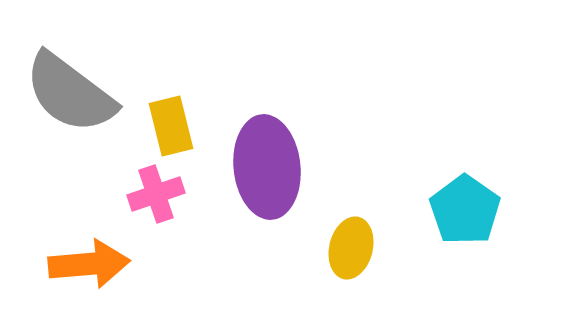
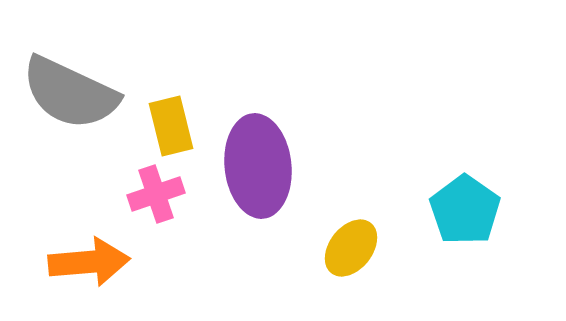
gray semicircle: rotated 12 degrees counterclockwise
purple ellipse: moved 9 px left, 1 px up
yellow ellipse: rotated 24 degrees clockwise
orange arrow: moved 2 px up
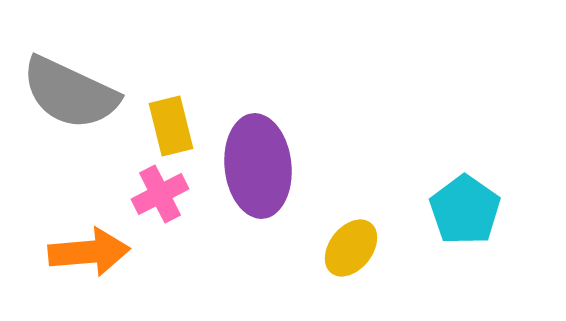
pink cross: moved 4 px right; rotated 8 degrees counterclockwise
orange arrow: moved 10 px up
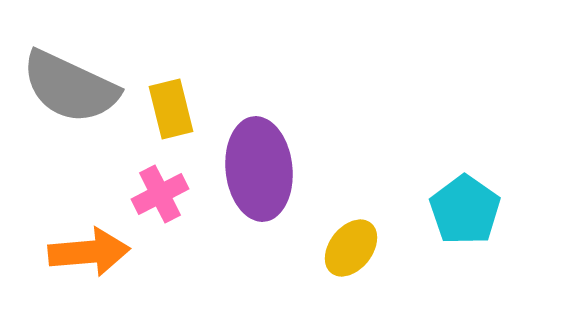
gray semicircle: moved 6 px up
yellow rectangle: moved 17 px up
purple ellipse: moved 1 px right, 3 px down
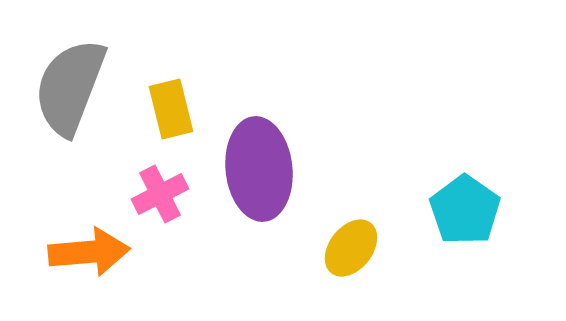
gray semicircle: rotated 86 degrees clockwise
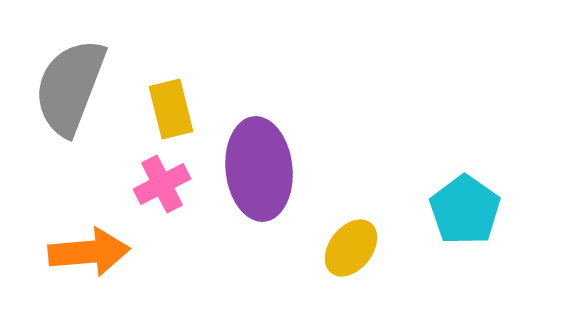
pink cross: moved 2 px right, 10 px up
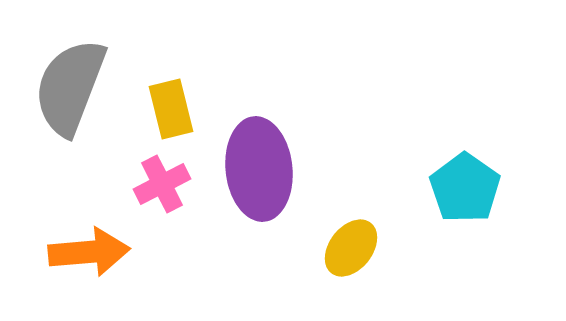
cyan pentagon: moved 22 px up
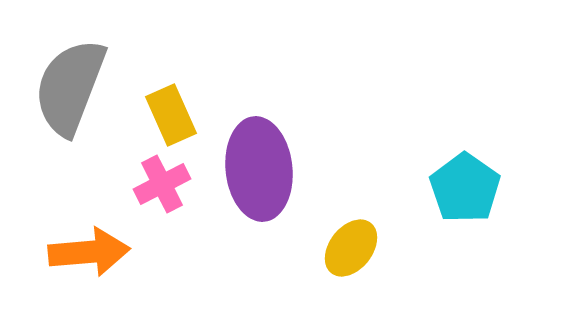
yellow rectangle: moved 6 px down; rotated 10 degrees counterclockwise
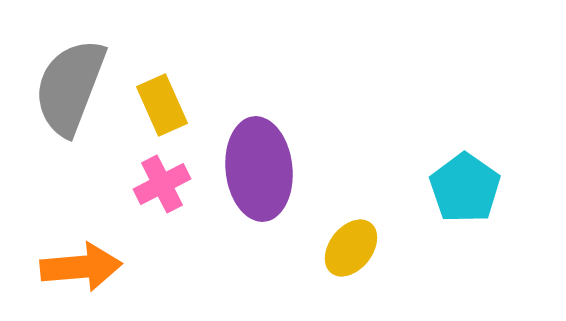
yellow rectangle: moved 9 px left, 10 px up
orange arrow: moved 8 px left, 15 px down
